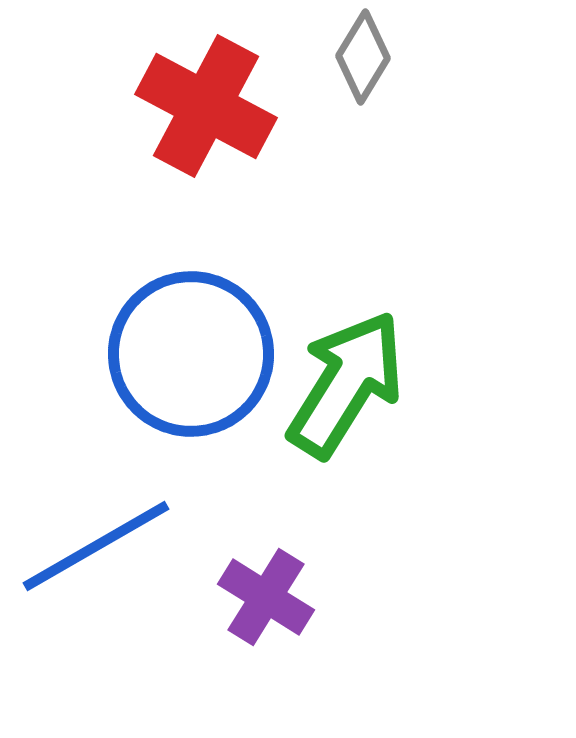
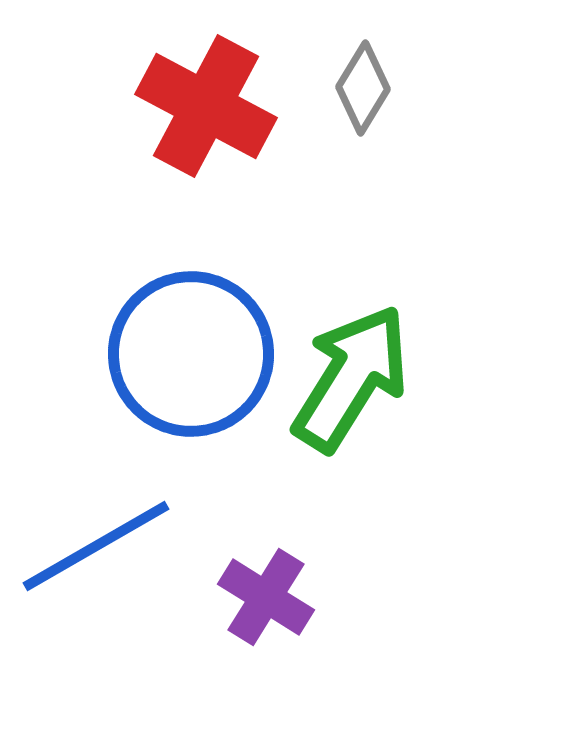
gray diamond: moved 31 px down
green arrow: moved 5 px right, 6 px up
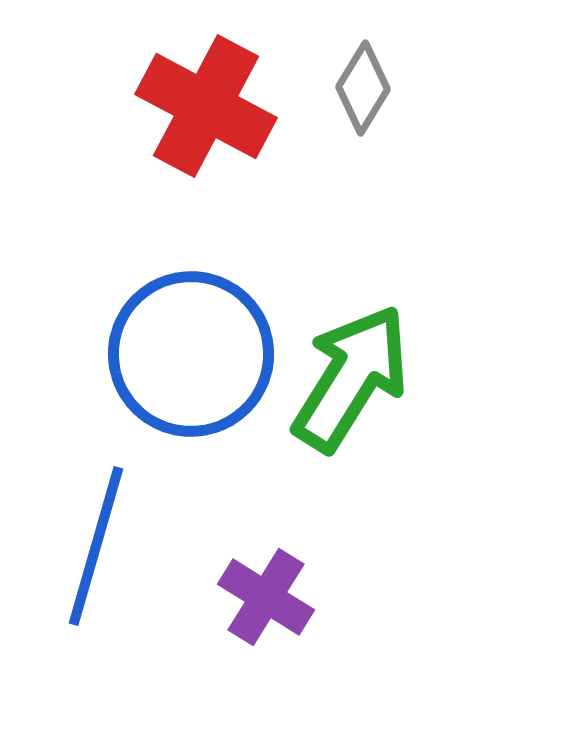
blue line: rotated 44 degrees counterclockwise
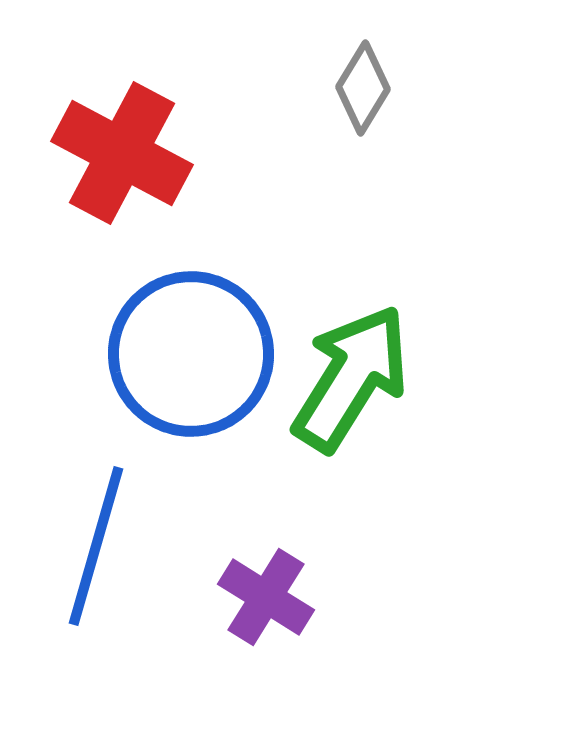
red cross: moved 84 px left, 47 px down
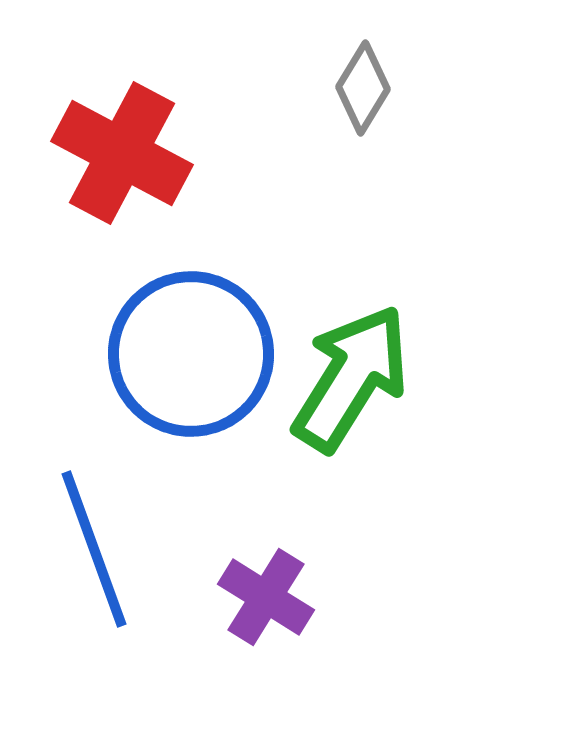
blue line: moved 2 px left, 3 px down; rotated 36 degrees counterclockwise
